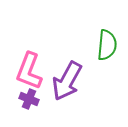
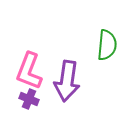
purple arrow: rotated 21 degrees counterclockwise
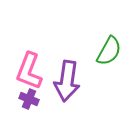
green semicircle: moved 2 px right, 6 px down; rotated 24 degrees clockwise
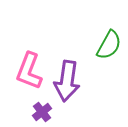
green semicircle: moved 6 px up
purple cross: moved 13 px right, 13 px down; rotated 30 degrees clockwise
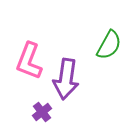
pink L-shape: moved 10 px up
purple arrow: moved 1 px left, 2 px up
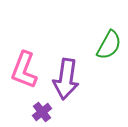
pink L-shape: moved 5 px left, 9 px down
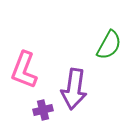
purple arrow: moved 8 px right, 10 px down
purple cross: moved 1 px right, 2 px up; rotated 24 degrees clockwise
